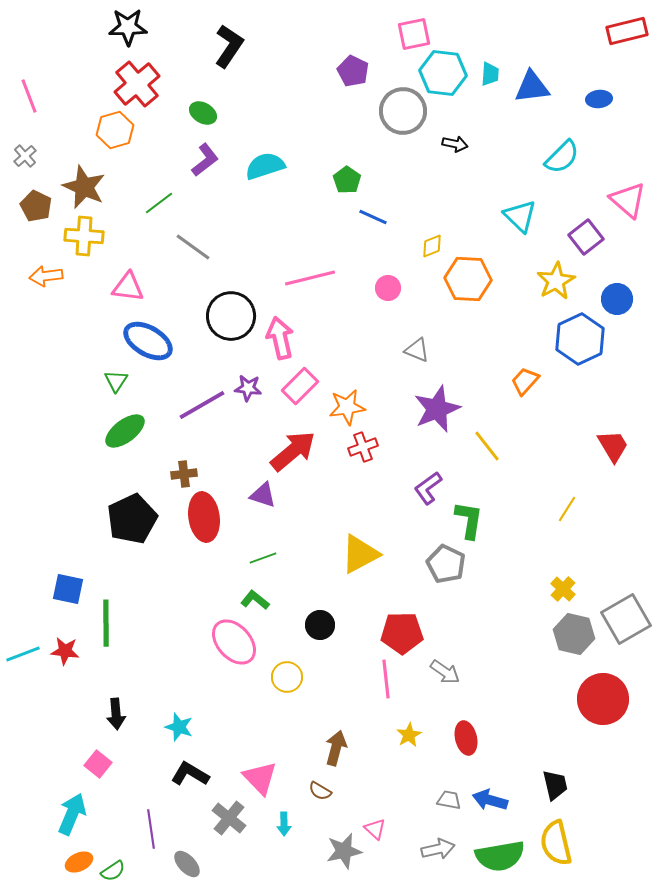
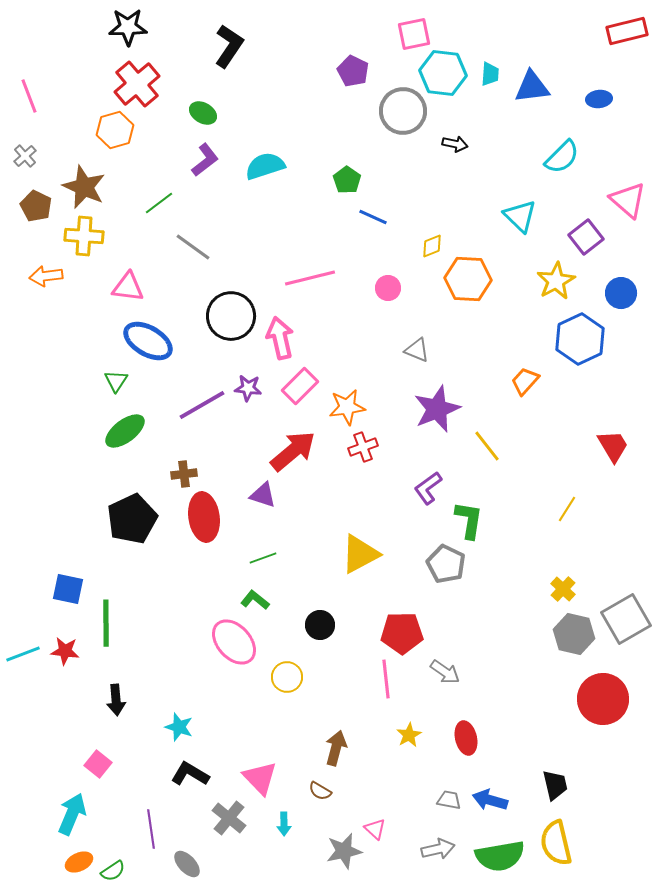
blue circle at (617, 299): moved 4 px right, 6 px up
black arrow at (116, 714): moved 14 px up
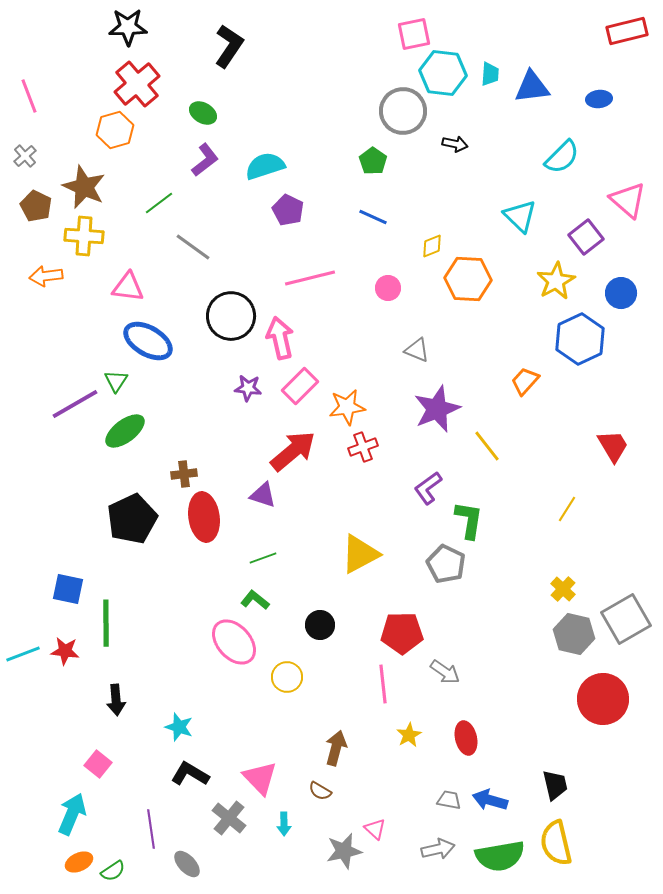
purple pentagon at (353, 71): moved 65 px left, 139 px down
green pentagon at (347, 180): moved 26 px right, 19 px up
purple line at (202, 405): moved 127 px left, 1 px up
pink line at (386, 679): moved 3 px left, 5 px down
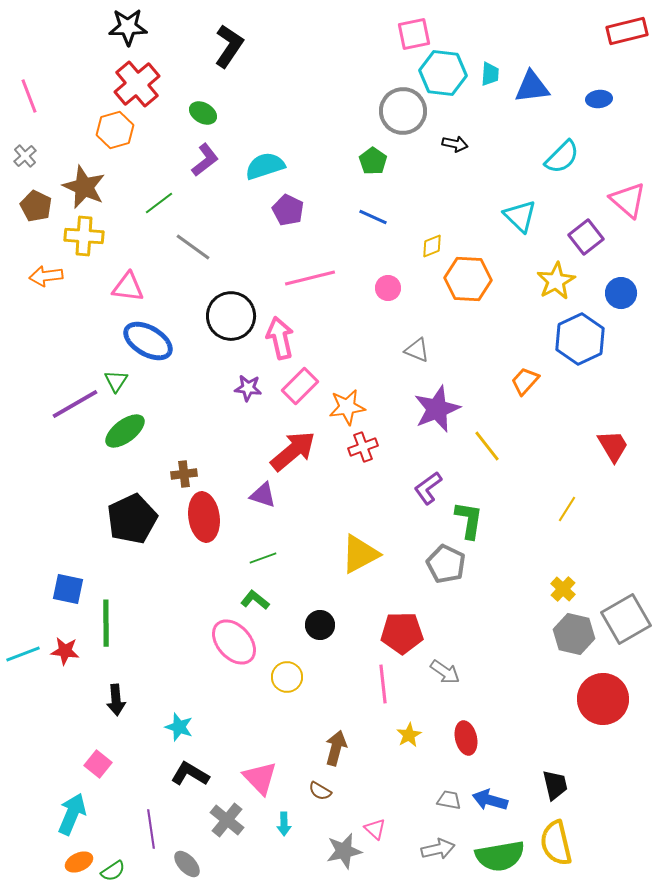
gray cross at (229, 818): moved 2 px left, 2 px down
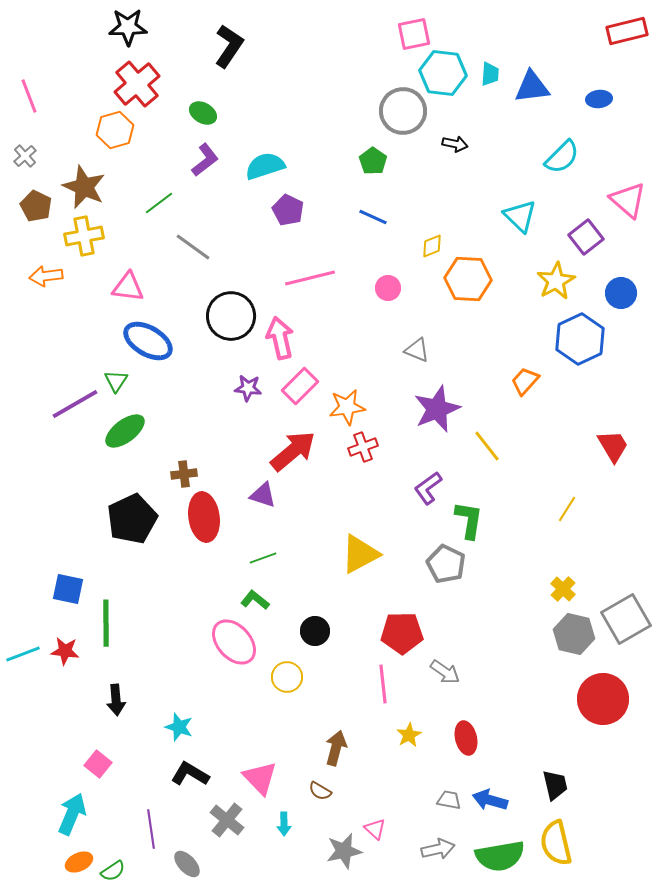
yellow cross at (84, 236): rotated 15 degrees counterclockwise
black circle at (320, 625): moved 5 px left, 6 px down
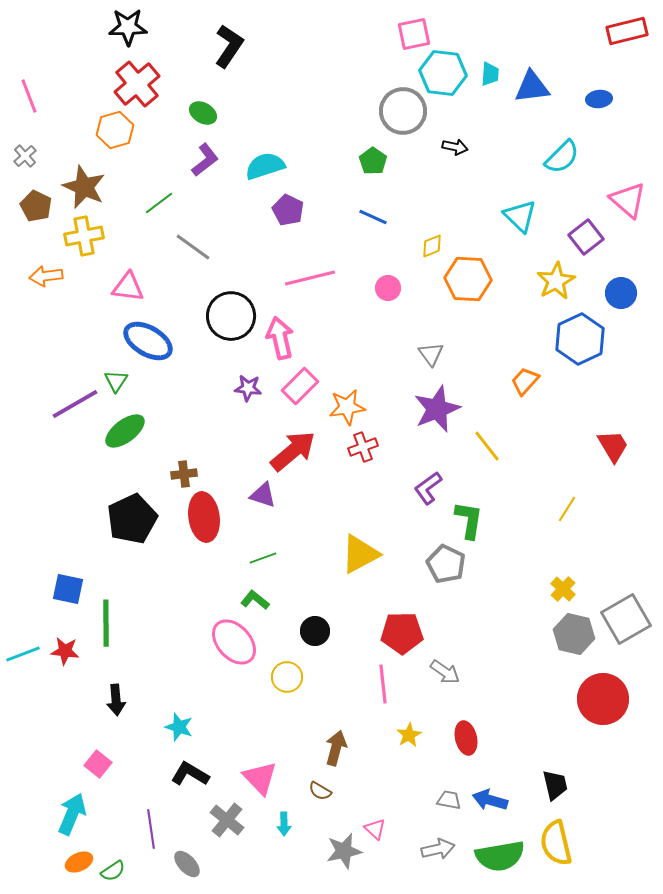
black arrow at (455, 144): moved 3 px down
gray triangle at (417, 350): moved 14 px right, 4 px down; rotated 32 degrees clockwise
